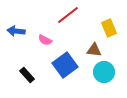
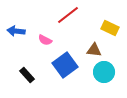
yellow rectangle: moved 1 px right; rotated 42 degrees counterclockwise
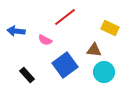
red line: moved 3 px left, 2 px down
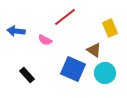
yellow rectangle: rotated 42 degrees clockwise
brown triangle: rotated 28 degrees clockwise
blue square: moved 8 px right, 4 px down; rotated 30 degrees counterclockwise
cyan circle: moved 1 px right, 1 px down
